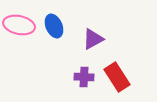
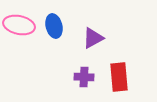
blue ellipse: rotated 10 degrees clockwise
purple triangle: moved 1 px up
red rectangle: moved 2 px right; rotated 28 degrees clockwise
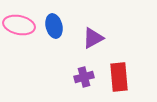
purple cross: rotated 18 degrees counterclockwise
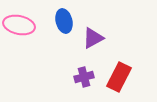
blue ellipse: moved 10 px right, 5 px up
red rectangle: rotated 32 degrees clockwise
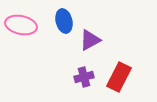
pink ellipse: moved 2 px right
purple triangle: moved 3 px left, 2 px down
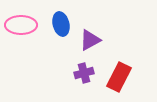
blue ellipse: moved 3 px left, 3 px down
pink ellipse: rotated 12 degrees counterclockwise
purple cross: moved 4 px up
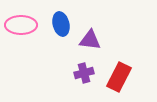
purple triangle: rotated 35 degrees clockwise
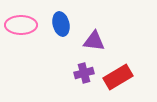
purple triangle: moved 4 px right, 1 px down
red rectangle: moved 1 px left; rotated 32 degrees clockwise
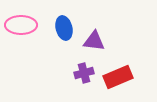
blue ellipse: moved 3 px right, 4 px down
red rectangle: rotated 8 degrees clockwise
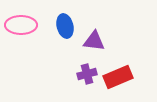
blue ellipse: moved 1 px right, 2 px up
purple cross: moved 3 px right, 1 px down
